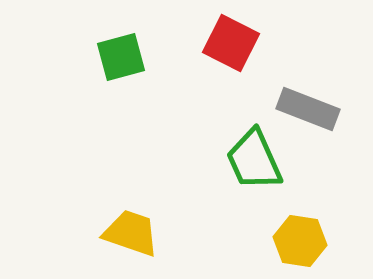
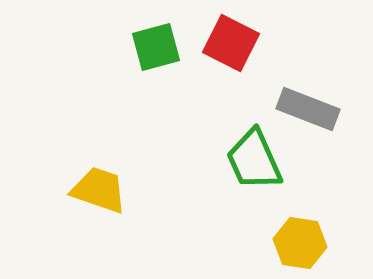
green square: moved 35 px right, 10 px up
yellow trapezoid: moved 32 px left, 43 px up
yellow hexagon: moved 2 px down
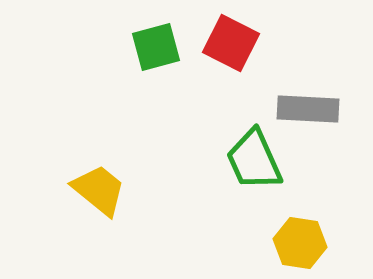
gray rectangle: rotated 18 degrees counterclockwise
yellow trapezoid: rotated 20 degrees clockwise
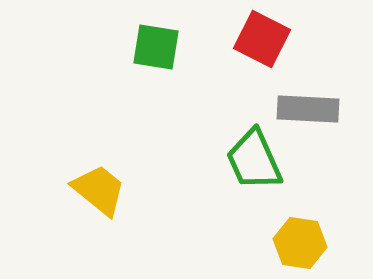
red square: moved 31 px right, 4 px up
green square: rotated 24 degrees clockwise
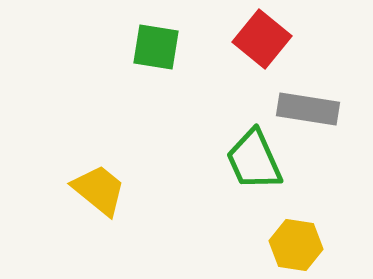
red square: rotated 12 degrees clockwise
gray rectangle: rotated 6 degrees clockwise
yellow hexagon: moved 4 px left, 2 px down
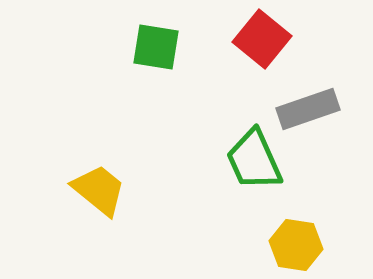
gray rectangle: rotated 28 degrees counterclockwise
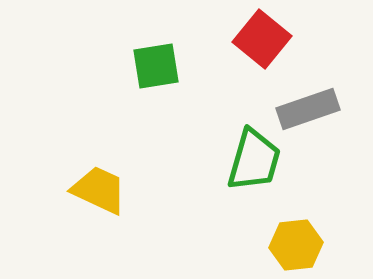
green square: moved 19 px down; rotated 18 degrees counterclockwise
green trapezoid: rotated 140 degrees counterclockwise
yellow trapezoid: rotated 14 degrees counterclockwise
yellow hexagon: rotated 15 degrees counterclockwise
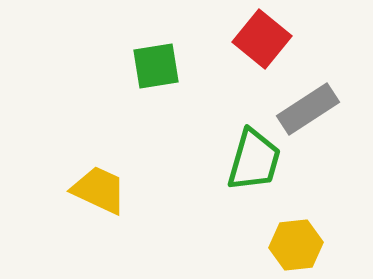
gray rectangle: rotated 14 degrees counterclockwise
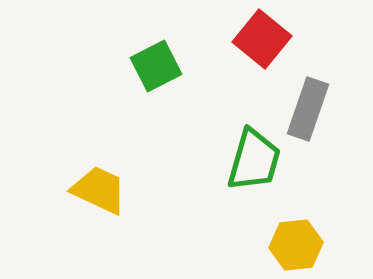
green square: rotated 18 degrees counterclockwise
gray rectangle: rotated 38 degrees counterclockwise
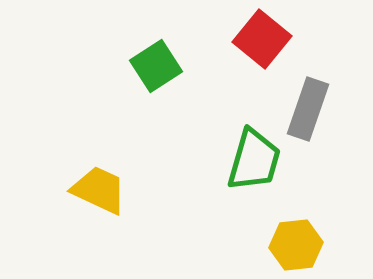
green square: rotated 6 degrees counterclockwise
